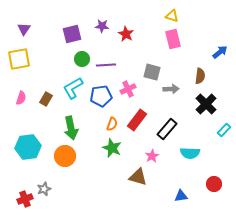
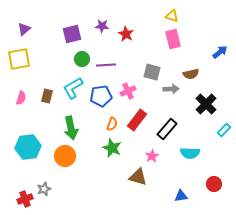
purple triangle: rotated 16 degrees clockwise
brown semicircle: moved 9 px left, 2 px up; rotated 70 degrees clockwise
pink cross: moved 2 px down
brown rectangle: moved 1 px right, 3 px up; rotated 16 degrees counterclockwise
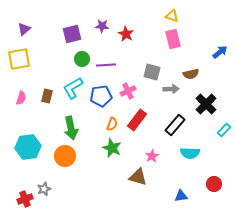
black rectangle: moved 8 px right, 4 px up
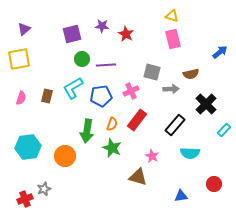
pink cross: moved 3 px right
green arrow: moved 16 px right, 3 px down; rotated 20 degrees clockwise
pink star: rotated 16 degrees counterclockwise
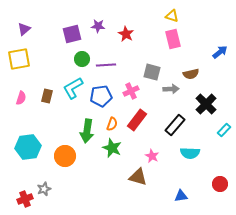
purple star: moved 4 px left
red circle: moved 6 px right
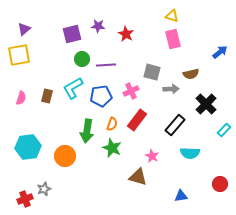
yellow square: moved 4 px up
